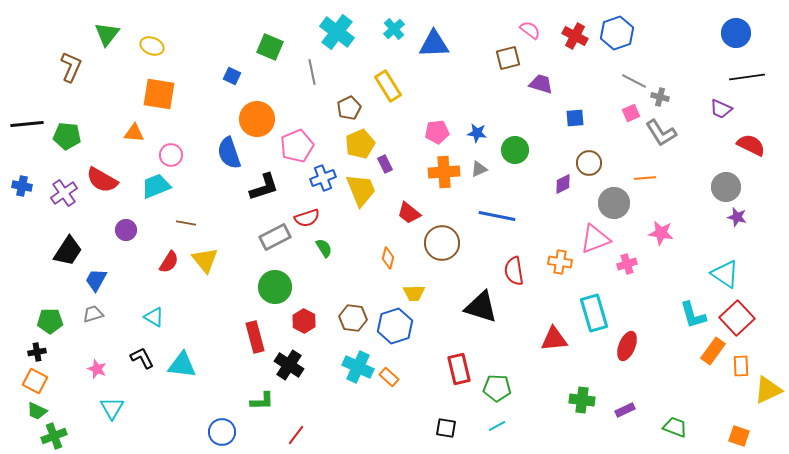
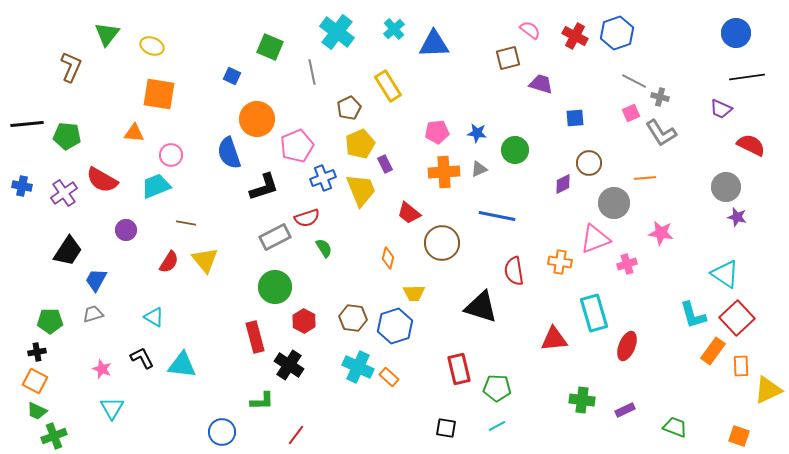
pink star at (97, 369): moved 5 px right
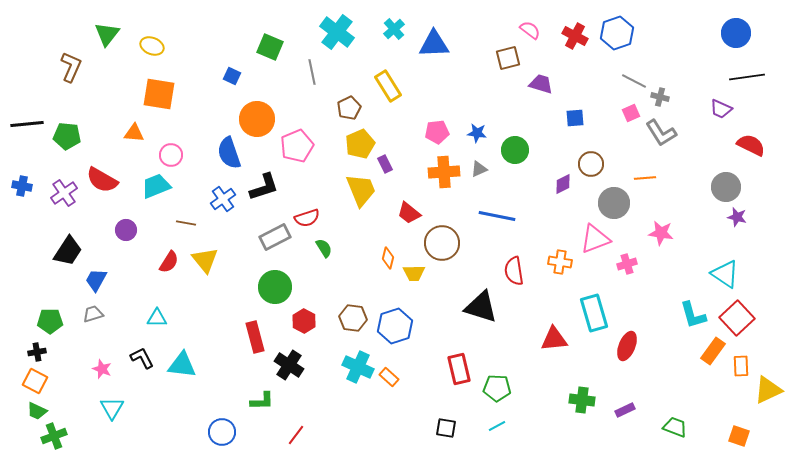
brown circle at (589, 163): moved 2 px right, 1 px down
blue cross at (323, 178): moved 100 px left, 21 px down; rotated 15 degrees counterclockwise
yellow trapezoid at (414, 293): moved 20 px up
cyan triangle at (154, 317): moved 3 px right, 1 px down; rotated 30 degrees counterclockwise
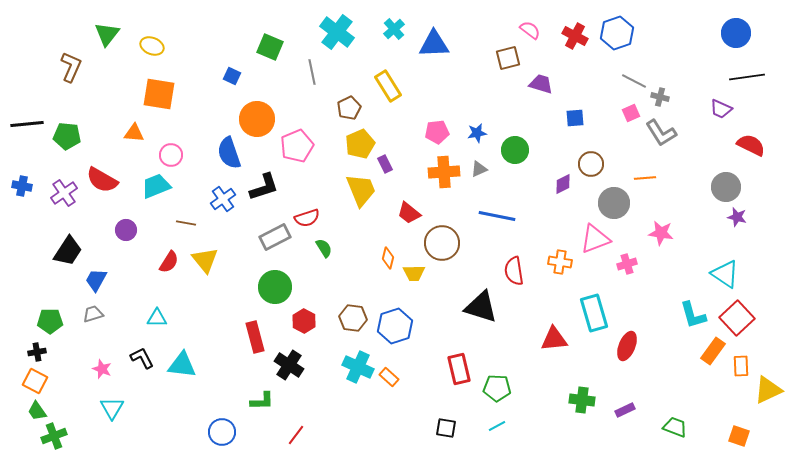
blue star at (477, 133): rotated 18 degrees counterclockwise
green trapezoid at (37, 411): rotated 30 degrees clockwise
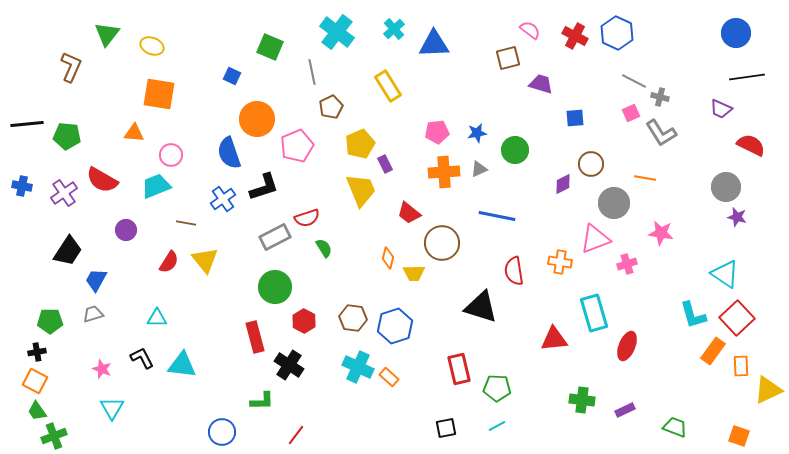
blue hexagon at (617, 33): rotated 16 degrees counterclockwise
brown pentagon at (349, 108): moved 18 px left, 1 px up
orange line at (645, 178): rotated 15 degrees clockwise
black square at (446, 428): rotated 20 degrees counterclockwise
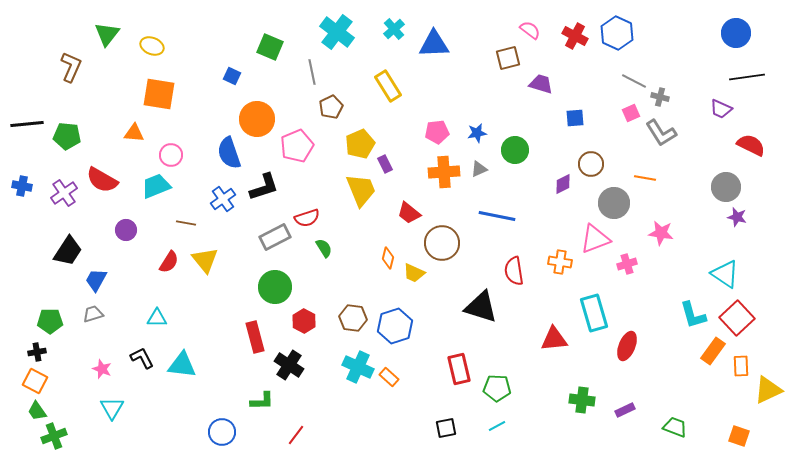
yellow trapezoid at (414, 273): rotated 25 degrees clockwise
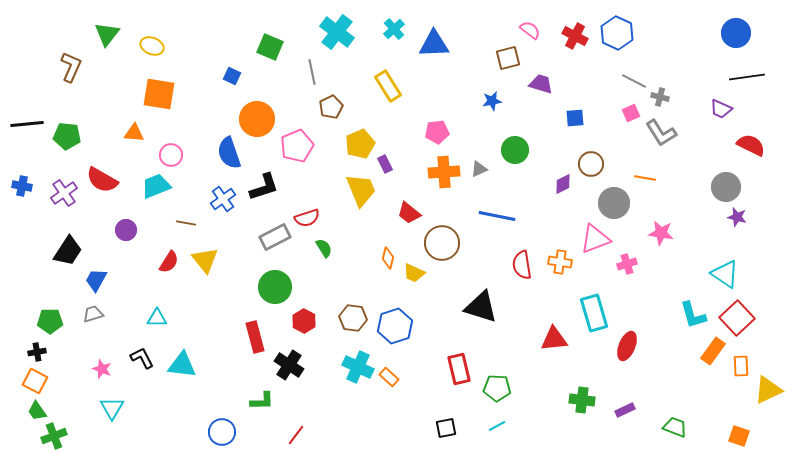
blue star at (477, 133): moved 15 px right, 32 px up
red semicircle at (514, 271): moved 8 px right, 6 px up
